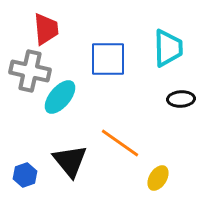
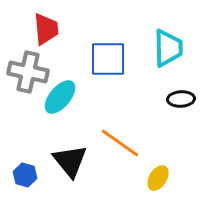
gray cross: moved 2 px left, 1 px down
blue hexagon: rotated 25 degrees counterclockwise
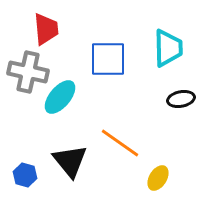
black ellipse: rotated 8 degrees counterclockwise
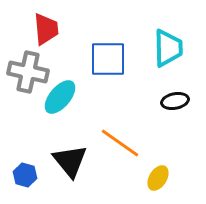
black ellipse: moved 6 px left, 2 px down
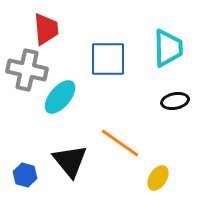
gray cross: moved 1 px left, 2 px up
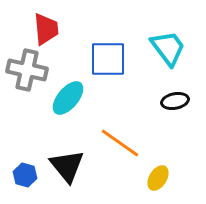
cyan trapezoid: rotated 36 degrees counterclockwise
cyan ellipse: moved 8 px right, 1 px down
black triangle: moved 3 px left, 5 px down
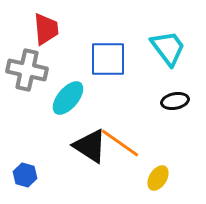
black triangle: moved 23 px right, 20 px up; rotated 18 degrees counterclockwise
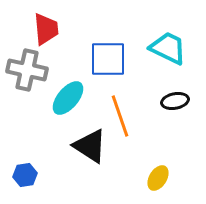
cyan trapezoid: rotated 27 degrees counterclockwise
orange line: moved 27 px up; rotated 36 degrees clockwise
blue hexagon: rotated 25 degrees counterclockwise
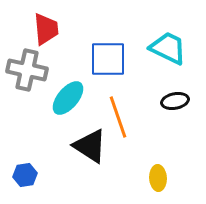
orange line: moved 2 px left, 1 px down
yellow ellipse: rotated 35 degrees counterclockwise
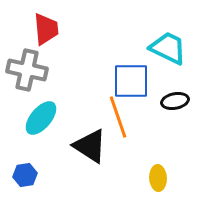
blue square: moved 23 px right, 22 px down
cyan ellipse: moved 27 px left, 20 px down
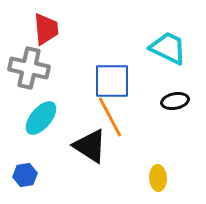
gray cross: moved 2 px right, 2 px up
blue square: moved 19 px left
orange line: moved 8 px left; rotated 9 degrees counterclockwise
